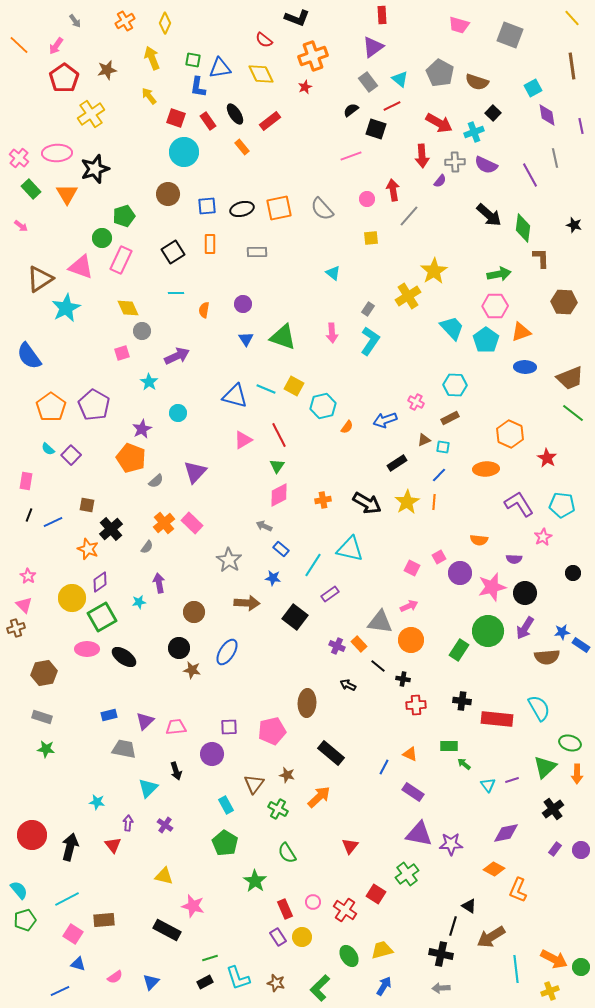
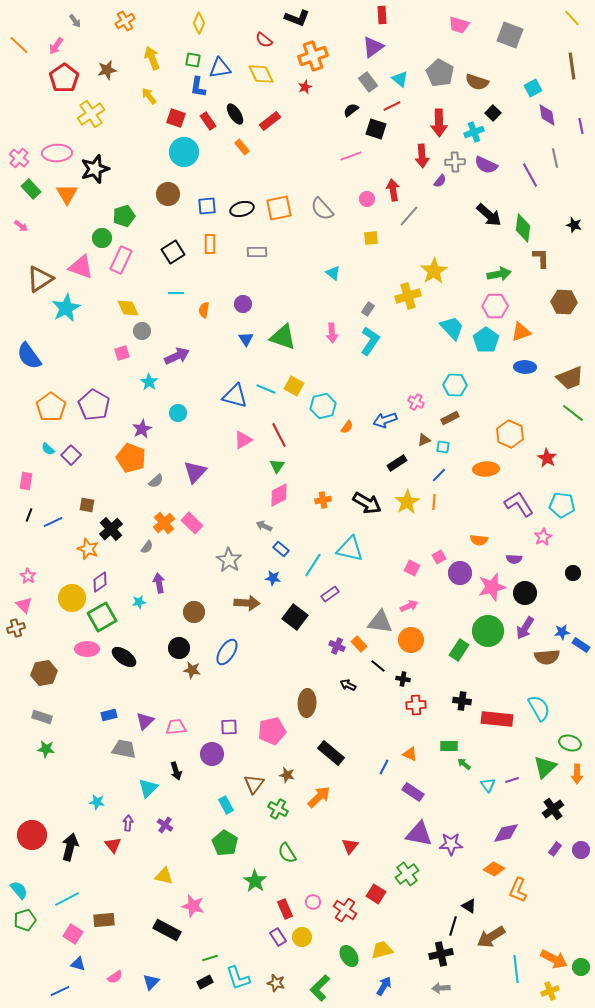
yellow diamond at (165, 23): moved 34 px right
red arrow at (439, 123): rotated 60 degrees clockwise
yellow cross at (408, 296): rotated 15 degrees clockwise
black cross at (441, 954): rotated 25 degrees counterclockwise
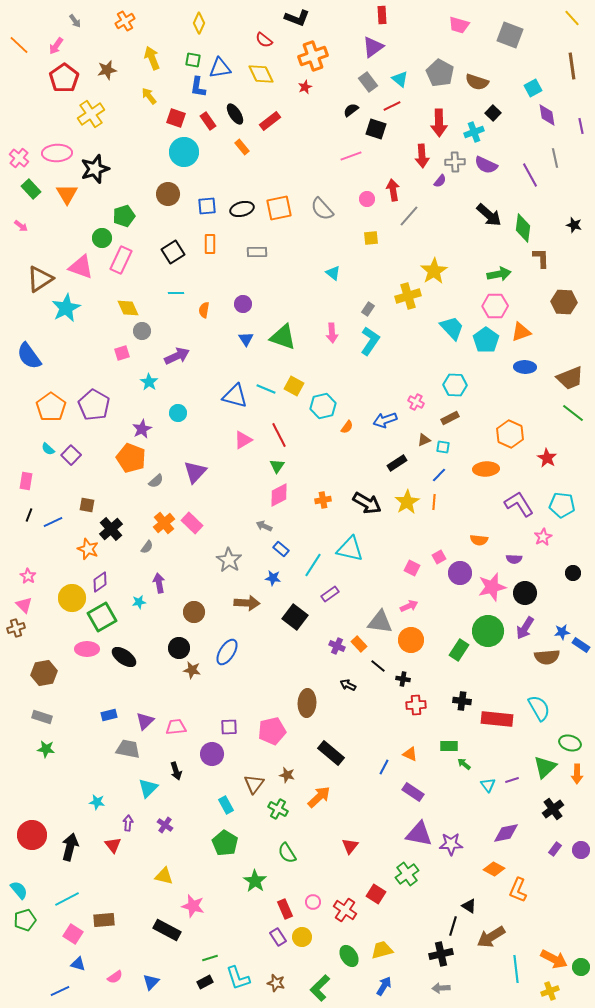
gray trapezoid at (124, 749): moved 4 px right
